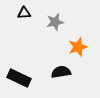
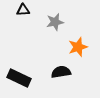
black triangle: moved 1 px left, 3 px up
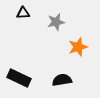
black triangle: moved 3 px down
gray star: moved 1 px right
black semicircle: moved 1 px right, 8 px down
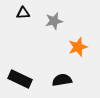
gray star: moved 2 px left, 1 px up
black rectangle: moved 1 px right, 1 px down
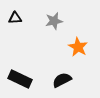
black triangle: moved 8 px left, 5 px down
orange star: rotated 24 degrees counterclockwise
black semicircle: rotated 18 degrees counterclockwise
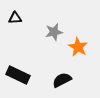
gray star: moved 11 px down
black rectangle: moved 2 px left, 4 px up
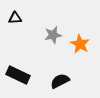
gray star: moved 1 px left, 3 px down
orange star: moved 2 px right, 3 px up
black semicircle: moved 2 px left, 1 px down
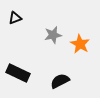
black triangle: rotated 16 degrees counterclockwise
black rectangle: moved 2 px up
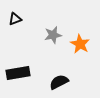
black triangle: moved 1 px down
black rectangle: rotated 35 degrees counterclockwise
black semicircle: moved 1 px left, 1 px down
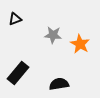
gray star: rotated 18 degrees clockwise
black rectangle: rotated 40 degrees counterclockwise
black semicircle: moved 2 px down; rotated 18 degrees clockwise
